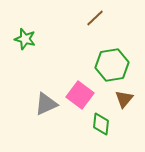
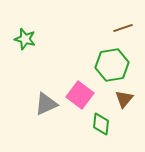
brown line: moved 28 px right, 10 px down; rotated 24 degrees clockwise
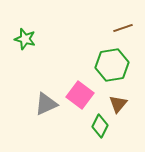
brown triangle: moved 6 px left, 5 px down
green diamond: moved 1 px left, 2 px down; rotated 20 degrees clockwise
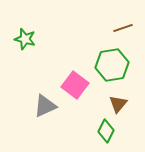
pink square: moved 5 px left, 10 px up
gray triangle: moved 1 px left, 2 px down
green diamond: moved 6 px right, 5 px down
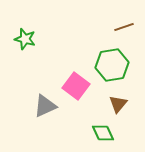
brown line: moved 1 px right, 1 px up
pink square: moved 1 px right, 1 px down
green diamond: moved 3 px left, 2 px down; rotated 50 degrees counterclockwise
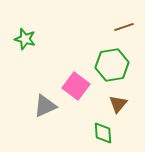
green diamond: rotated 20 degrees clockwise
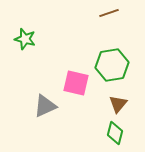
brown line: moved 15 px left, 14 px up
pink square: moved 3 px up; rotated 24 degrees counterclockwise
green diamond: moved 12 px right; rotated 20 degrees clockwise
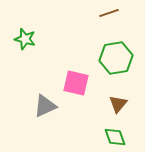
green hexagon: moved 4 px right, 7 px up
green diamond: moved 4 px down; rotated 35 degrees counterclockwise
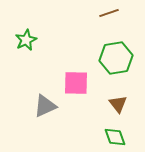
green star: moved 1 px right, 1 px down; rotated 30 degrees clockwise
pink square: rotated 12 degrees counterclockwise
brown triangle: rotated 18 degrees counterclockwise
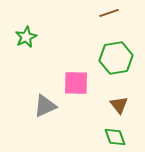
green star: moved 3 px up
brown triangle: moved 1 px right, 1 px down
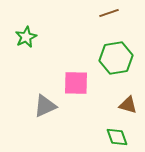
brown triangle: moved 9 px right; rotated 36 degrees counterclockwise
green diamond: moved 2 px right
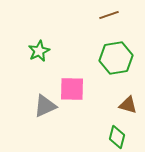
brown line: moved 2 px down
green star: moved 13 px right, 14 px down
pink square: moved 4 px left, 6 px down
green diamond: rotated 35 degrees clockwise
